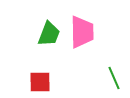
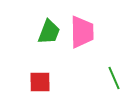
green trapezoid: moved 2 px up
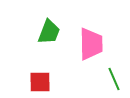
pink trapezoid: moved 9 px right, 12 px down
green line: moved 1 px down
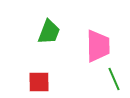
pink trapezoid: moved 7 px right, 2 px down
red square: moved 1 px left
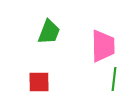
pink trapezoid: moved 5 px right
green line: rotated 30 degrees clockwise
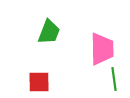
pink trapezoid: moved 1 px left, 3 px down
green line: rotated 15 degrees counterclockwise
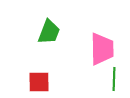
green line: rotated 10 degrees clockwise
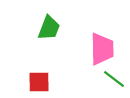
green trapezoid: moved 4 px up
green line: rotated 55 degrees counterclockwise
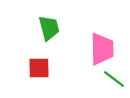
green trapezoid: rotated 36 degrees counterclockwise
red square: moved 14 px up
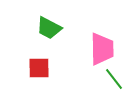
green trapezoid: rotated 132 degrees clockwise
green line: rotated 15 degrees clockwise
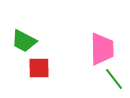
green trapezoid: moved 25 px left, 13 px down
